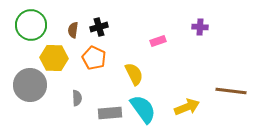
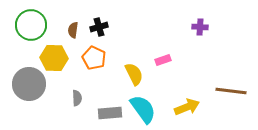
pink rectangle: moved 5 px right, 19 px down
gray circle: moved 1 px left, 1 px up
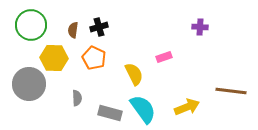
pink rectangle: moved 1 px right, 3 px up
gray rectangle: rotated 20 degrees clockwise
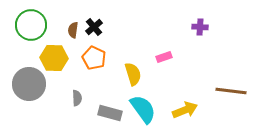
black cross: moved 5 px left; rotated 24 degrees counterclockwise
yellow semicircle: moved 1 px left; rotated 10 degrees clockwise
yellow arrow: moved 2 px left, 3 px down
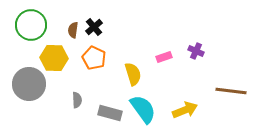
purple cross: moved 4 px left, 24 px down; rotated 21 degrees clockwise
gray semicircle: moved 2 px down
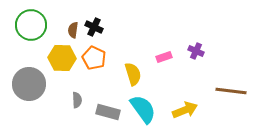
black cross: rotated 24 degrees counterclockwise
yellow hexagon: moved 8 px right
gray rectangle: moved 2 px left, 1 px up
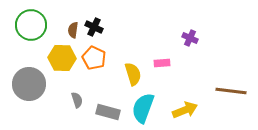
purple cross: moved 6 px left, 13 px up
pink rectangle: moved 2 px left, 6 px down; rotated 14 degrees clockwise
gray semicircle: rotated 14 degrees counterclockwise
cyan semicircle: moved 1 px up; rotated 124 degrees counterclockwise
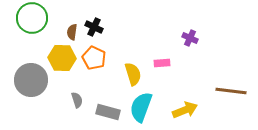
green circle: moved 1 px right, 7 px up
brown semicircle: moved 1 px left, 2 px down
gray circle: moved 2 px right, 4 px up
cyan semicircle: moved 2 px left, 1 px up
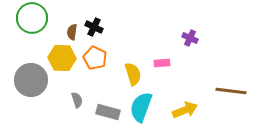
orange pentagon: moved 1 px right
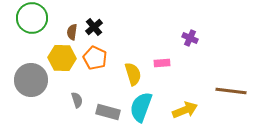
black cross: rotated 24 degrees clockwise
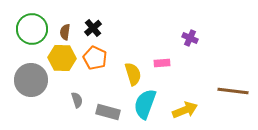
green circle: moved 11 px down
black cross: moved 1 px left, 1 px down
brown semicircle: moved 7 px left
brown line: moved 2 px right
cyan semicircle: moved 4 px right, 3 px up
